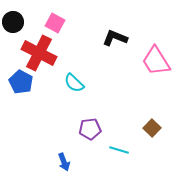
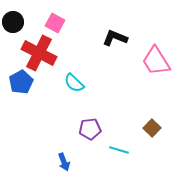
blue pentagon: rotated 15 degrees clockwise
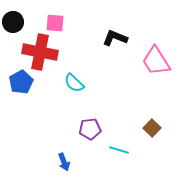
pink square: rotated 24 degrees counterclockwise
red cross: moved 1 px right, 1 px up; rotated 16 degrees counterclockwise
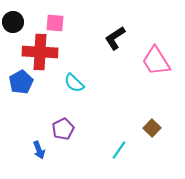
black L-shape: rotated 55 degrees counterclockwise
red cross: rotated 8 degrees counterclockwise
purple pentagon: moved 27 px left; rotated 20 degrees counterclockwise
cyan line: rotated 72 degrees counterclockwise
blue arrow: moved 25 px left, 12 px up
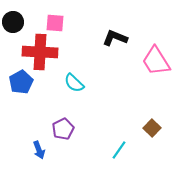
black L-shape: rotated 55 degrees clockwise
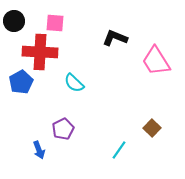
black circle: moved 1 px right, 1 px up
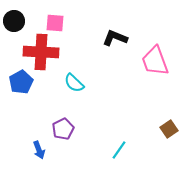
red cross: moved 1 px right
pink trapezoid: moved 1 px left; rotated 12 degrees clockwise
brown square: moved 17 px right, 1 px down; rotated 12 degrees clockwise
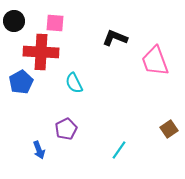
cyan semicircle: rotated 20 degrees clockwise
purple pentagon: moved 3 px right
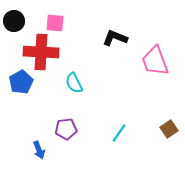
purple pentagon: rotated 20 degrees clockwise
cyan line: moved 17 px up
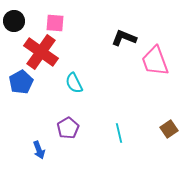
black L-shape: moved 9 px right
red cross: rotated 32 degrees clockwise
purple pentagon: moved 2 px right, 1 px up; rotated 25 degrees counterclockwise
cyan line: rotated 48 degrees counterclockwise
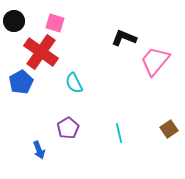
pink square: rotated 12 degrees clockwise
pink trapezoid: rotated 60 degrees clockwise
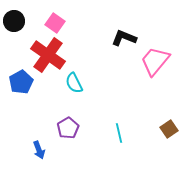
pink square: rotated 18 degrees clockwise
red cross: moved 7 px right, 3 px down
